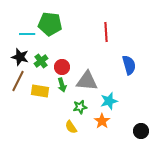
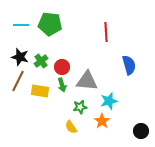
cyan line: moved 6 px left, 9 px up
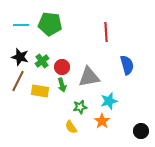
green cross: moved 1 px right
blue semicircle: moved 2 px left
gray triangle: moved 2 px right, 4 px up; rotated 15 degrees counterclockwise
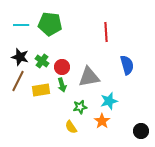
green cross: rotated 16 degrees counterclockwise
yellow rectangle: moved 1 px right, 1 px up; rotated 18 degrees counterclockwise
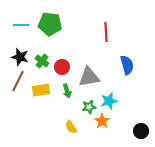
green arrow: moved 5 px right, 6 px down
green star: moved 9 px right
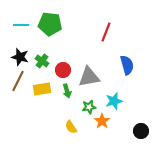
red line: rotated 24 degrees clockwise
red circle: moved 1 px right, 3 px down
yellow rectangle: moved 1 px right, 1 px up
cyan star: moved 5 px right
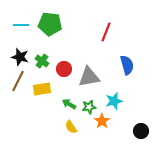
red circle: moved 1 px right, 1 px up
green arrow: moved 2 px right, 13 px down; rotated 136 degrees clockwise
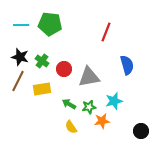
orange star: rotated 28 degrees clockwise
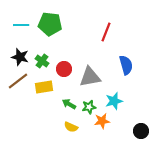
blue semicircle: moved 1 px left
gray triangle: moved 1 px right
brown line: rotated 25 degrees clockwise
yellow rectangle: moved 2 px right, 2 px up
yellow semicircle: rotated 32 degrees counterclockwise
